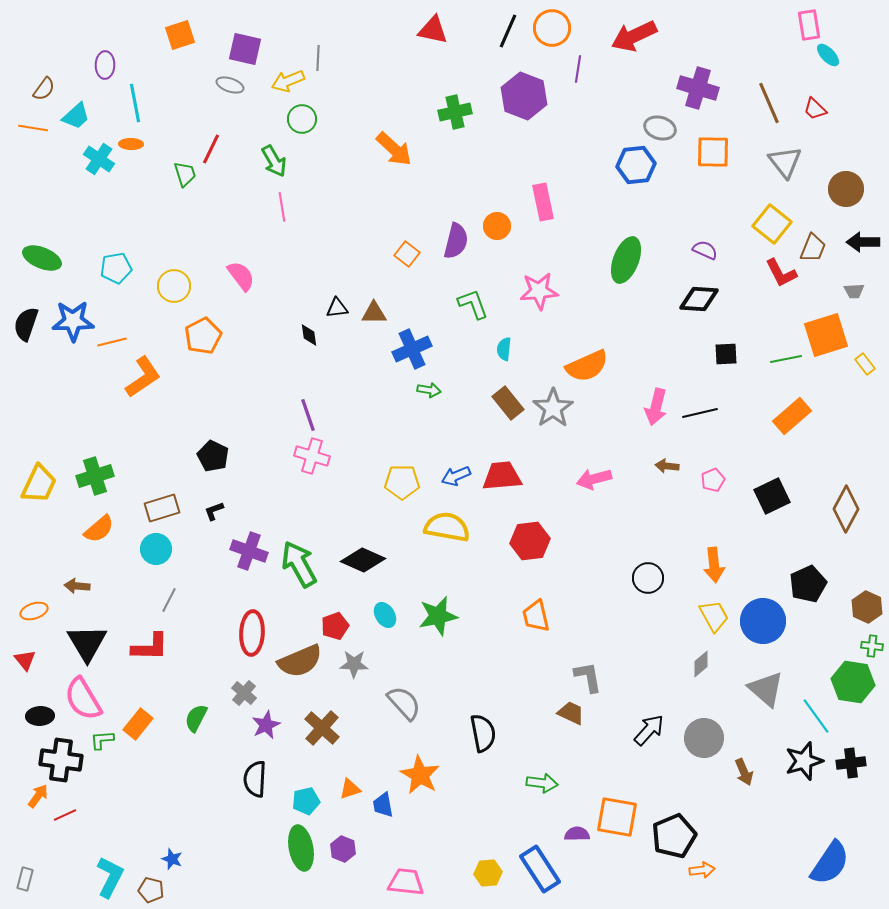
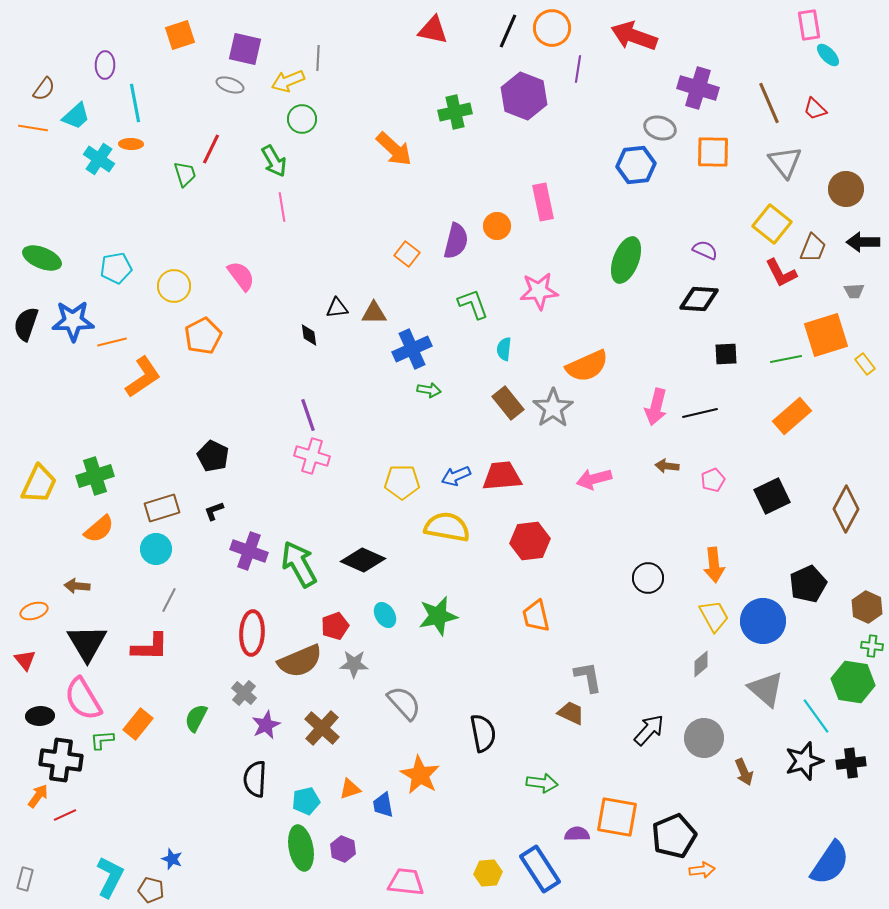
red arrow at (634, 36): rotated 45 degrees clockwise
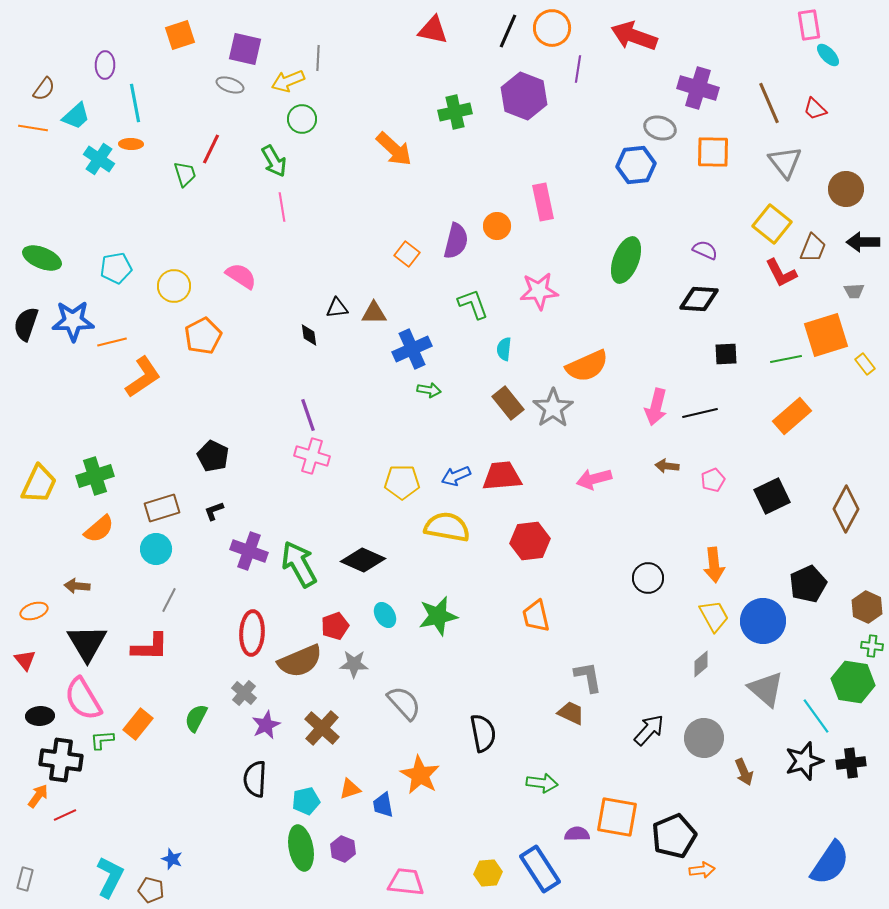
pink semicircle at (241, 276): rotated 20 degrees counterclockwise
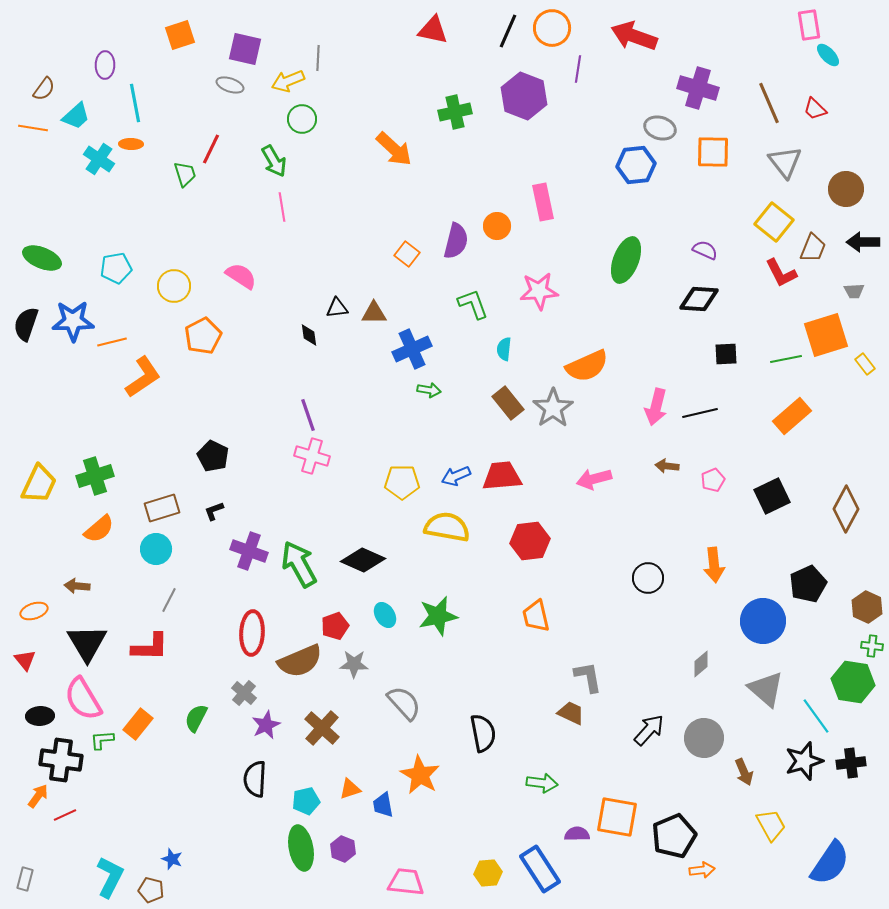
yellow square at (772, 224): moved 2 px right, 2 px up
yellow trapezoid at (714, 616): moved 57 px right, 209 px down
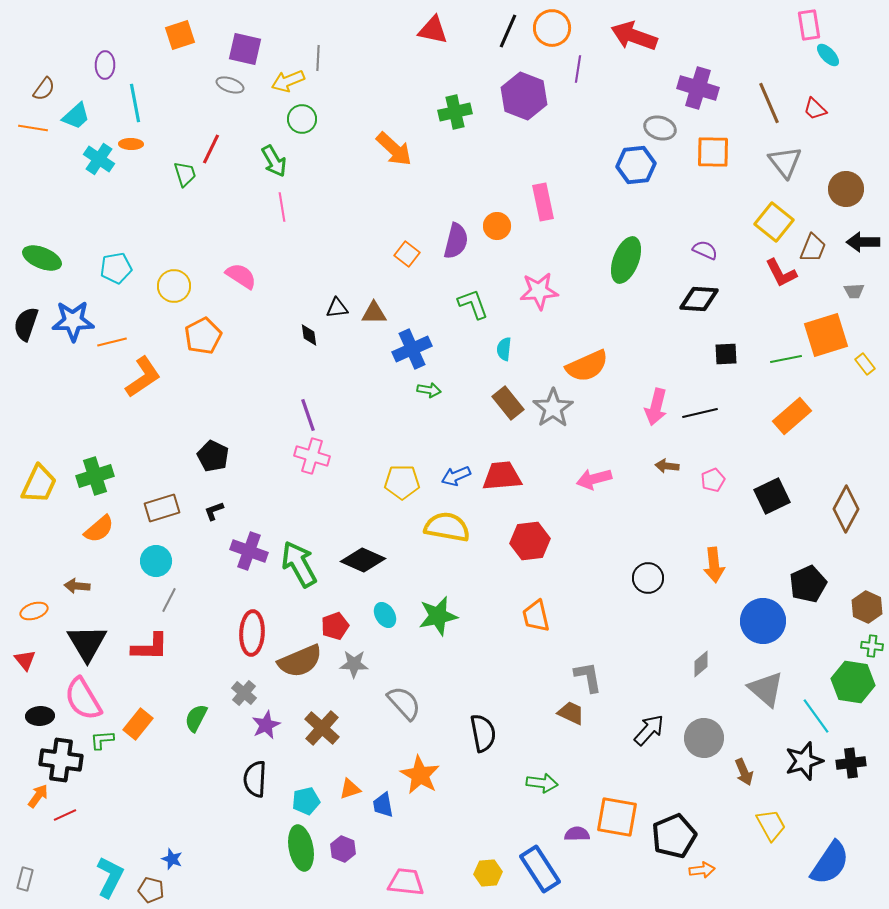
cyan circle at (156, 549): moved 12 px down
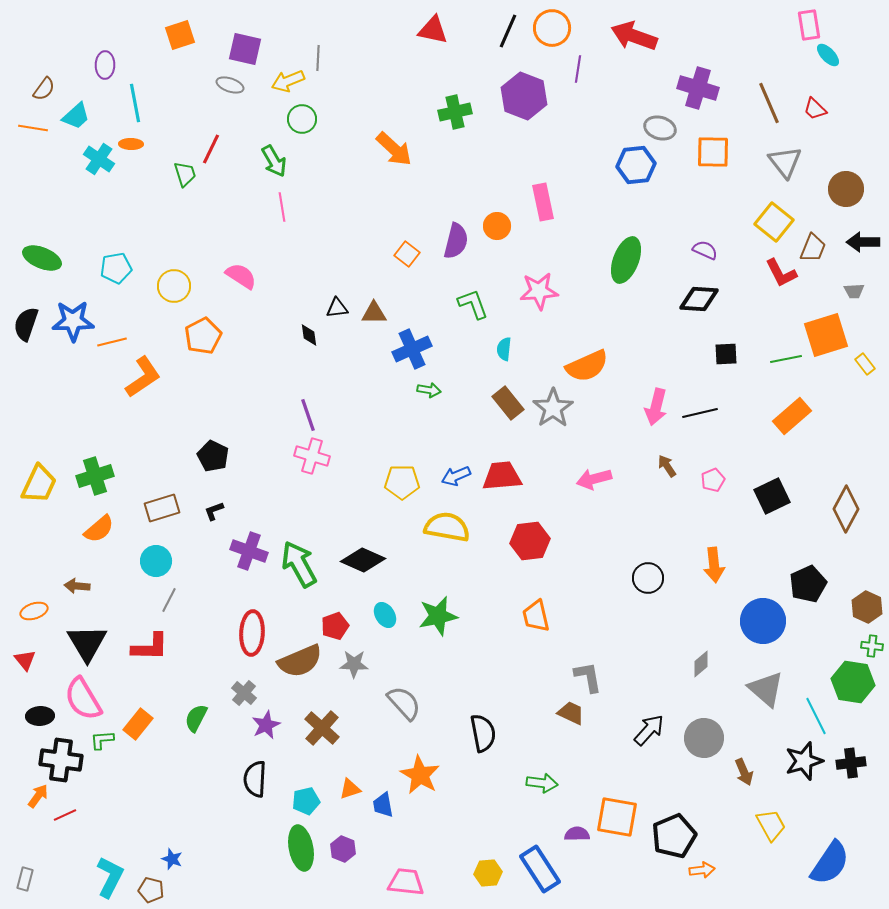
brown arrow at (667, 466): rotated 50 degrees clockwise
cyan line at (816, 716): rotated 9 degrees clockwise
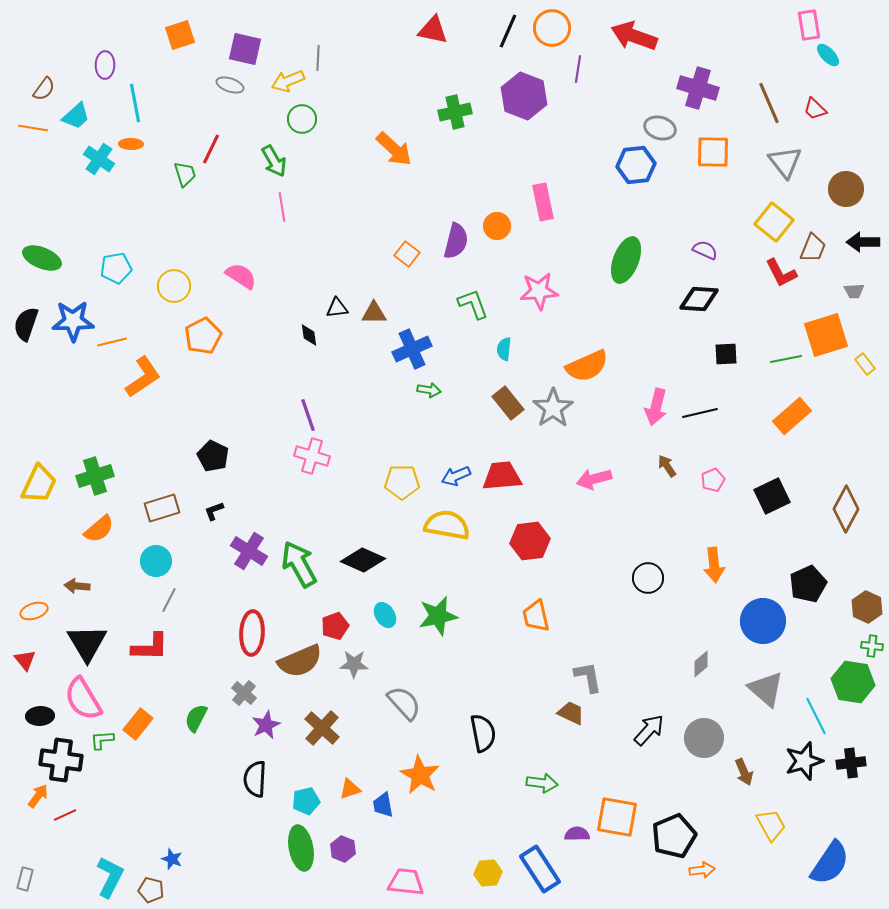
yellow semicircle at (447, 527): moved 2 px up
purple cross at (249, 551): rotated 12 degrees clockwise
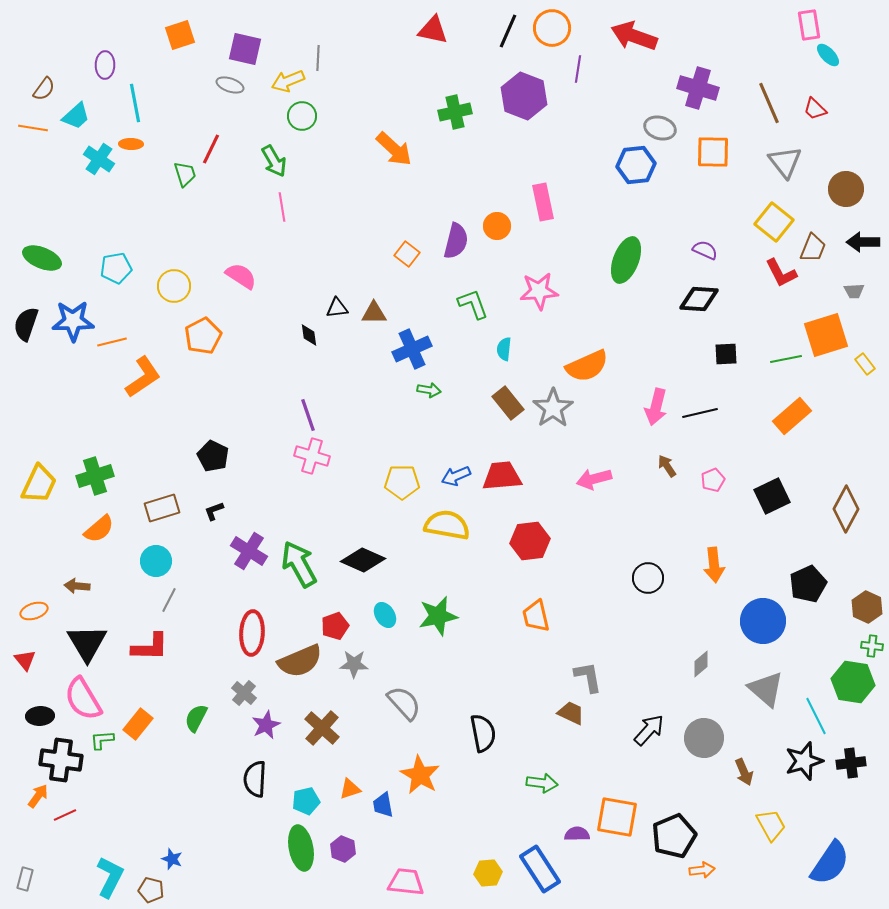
green circle at (302, 119): moved 3 px up
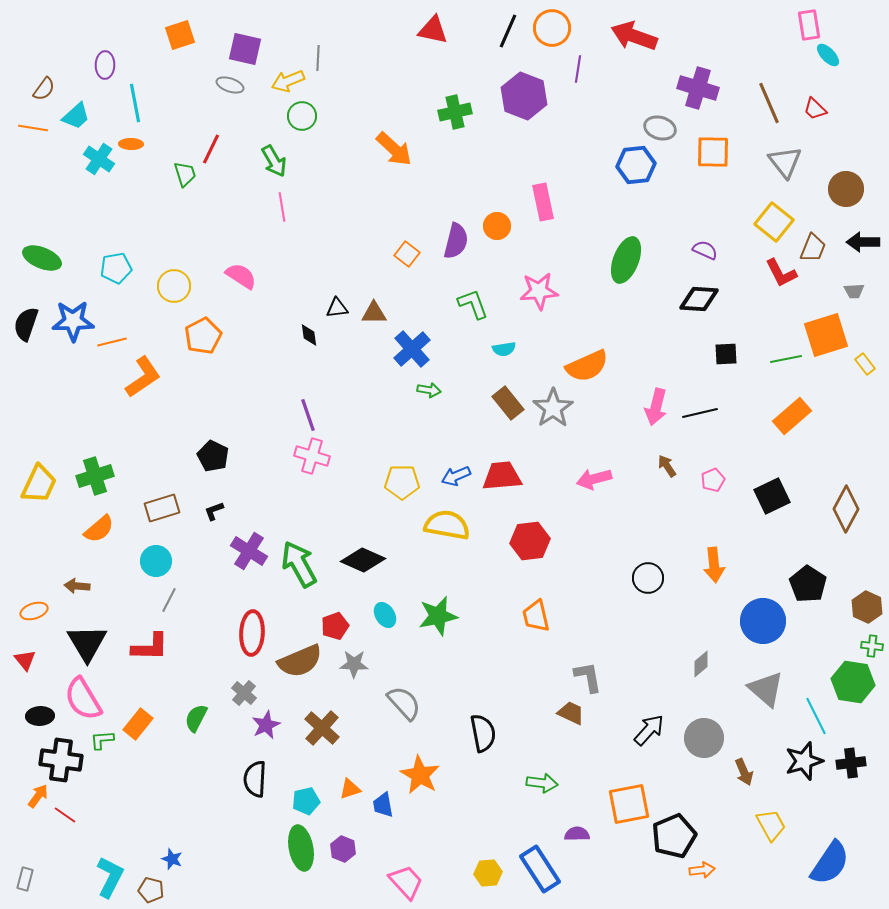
blue cross at (412, 349): rotated 18 degrees counterclockwise
cyan semicircle at (504, 349): rotated 105 degrees counterclockwise
black pentagon at (808, 584): rotated 15 degrees counterclockwise
red line at (65, 815): rotated 60 degrees clockwise
orange square at (617, 817): moved 12 px right, 13 px up; rotated 21 degrees counterclockwise
pink trapezoid at (406, 882): rotated 42 degrees clockwise
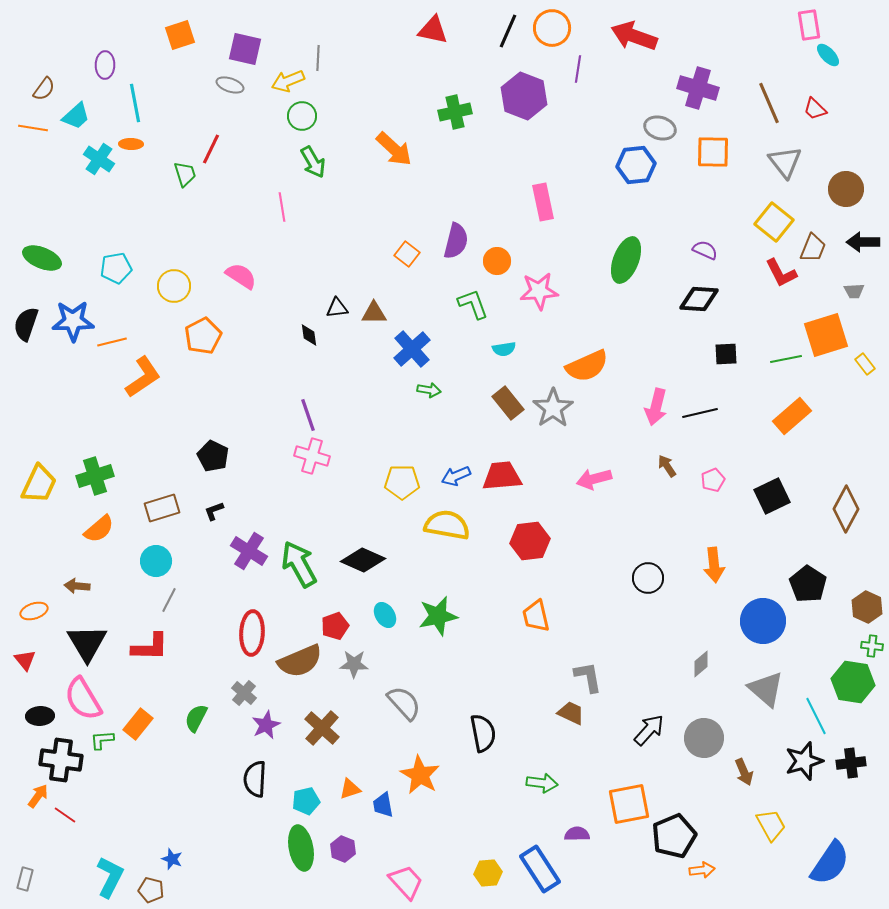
green arrow at (274, 161): moved 39 px right, 1 px down
orange circle at (497, 226): moved 35 px down
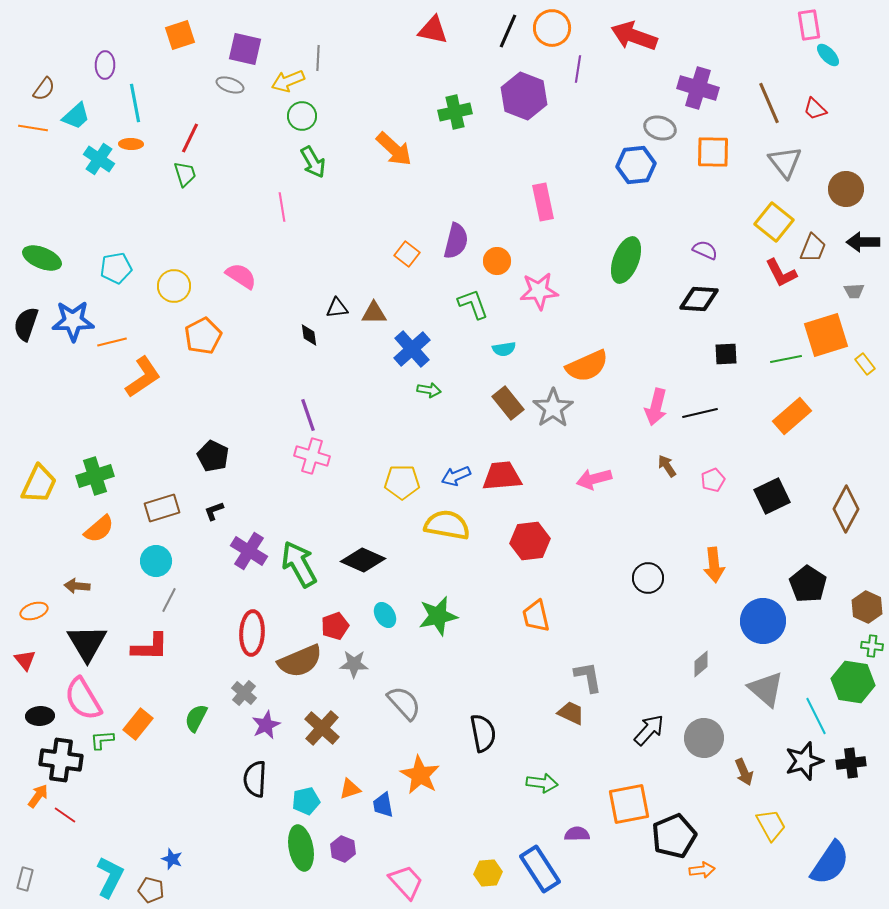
red line at (211, 149): moved 21 px left, 11 px up
